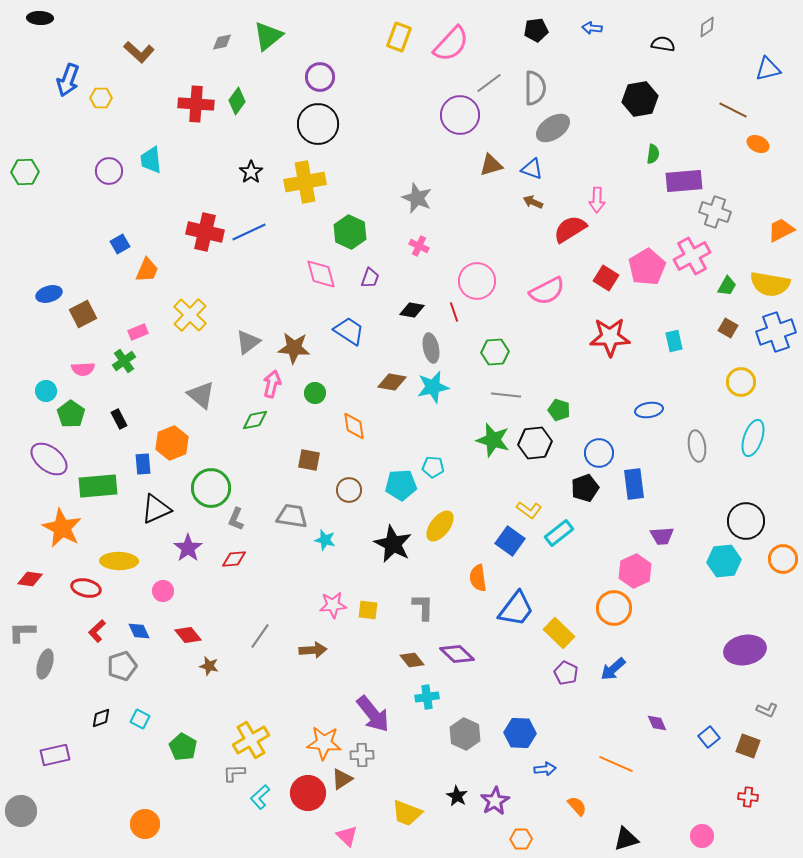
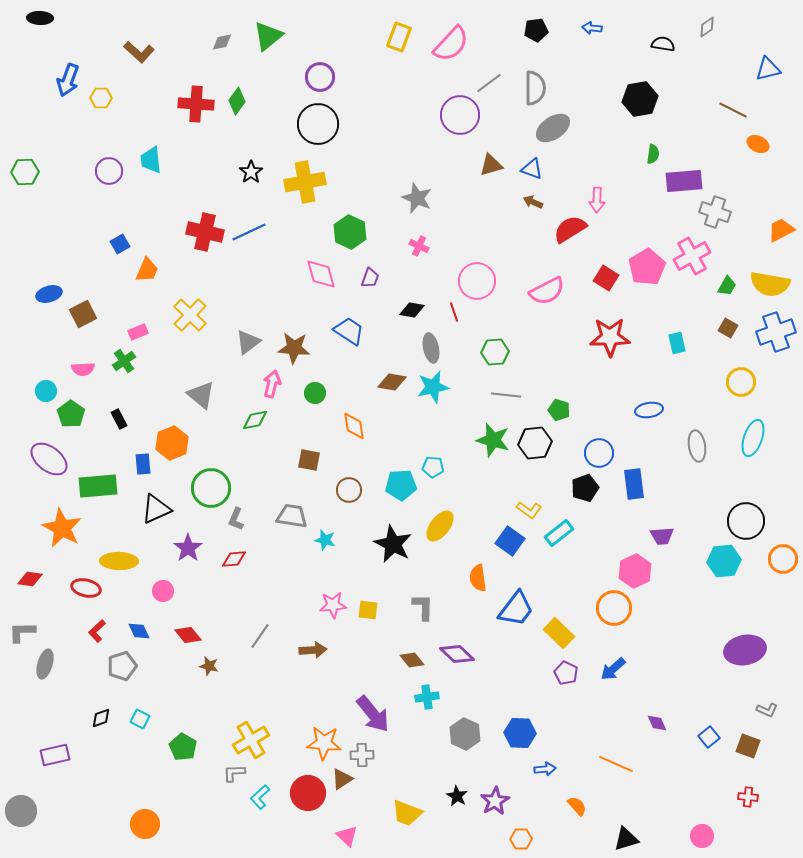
cyan rectangle at (674, 341): moved 3 px right, 2 px down
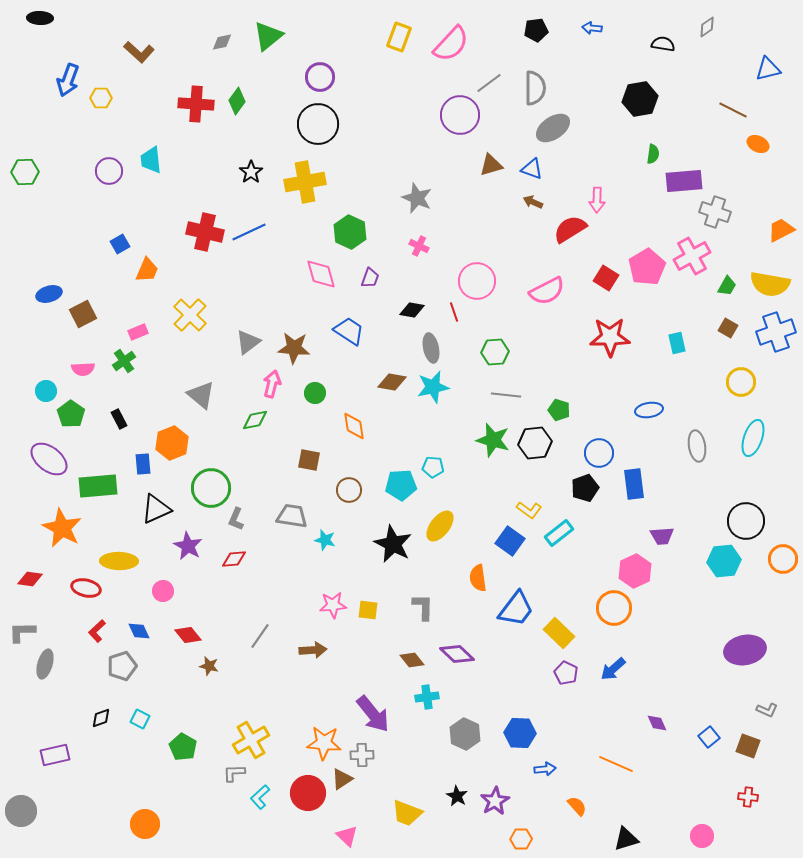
purple star at (188, 548): moved 2 px up; rotated 8 degrees counterclockwise
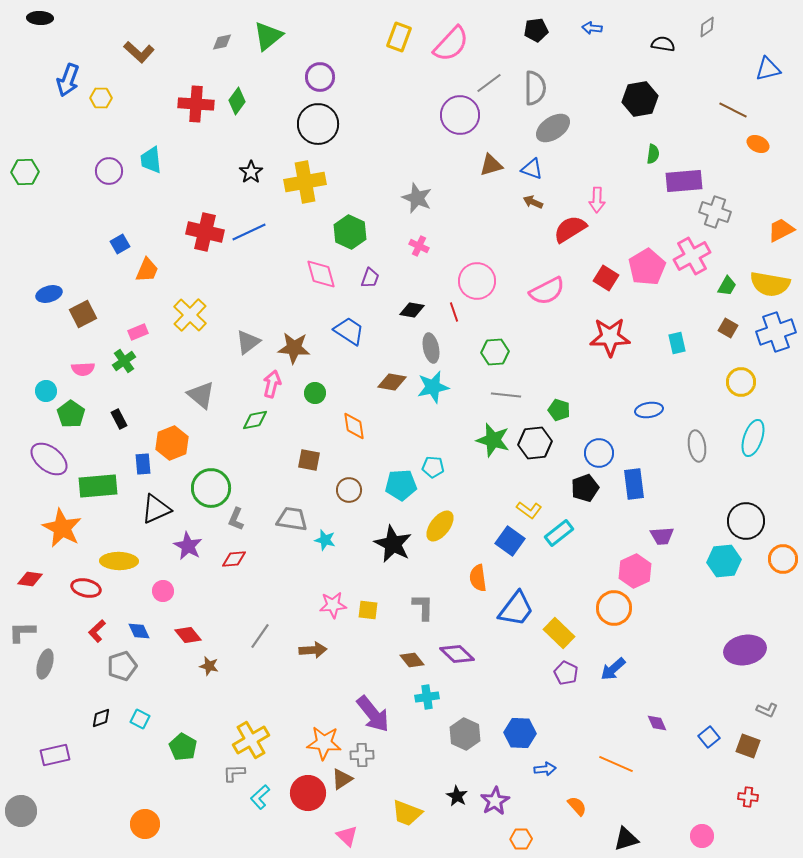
gray trapezoid at (292, 516): moved 3 px down
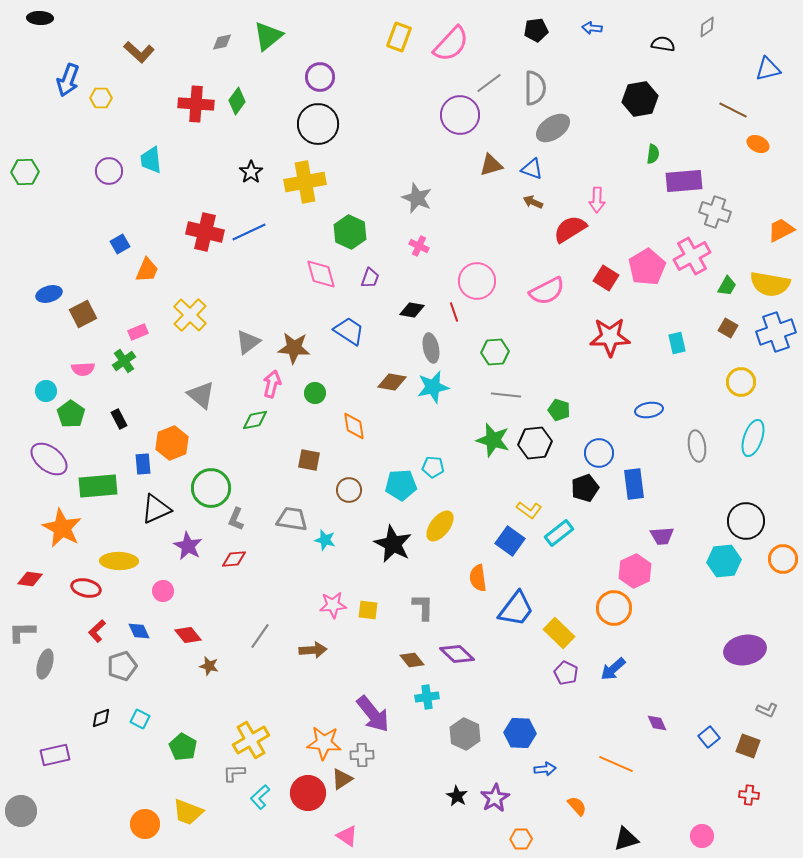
red cross at (748, 797): moved 1 px right, 2 px up
purple star at (495, 801): moved 3 px up
yellow trapezoid at (407, 813): moved 219 px left, 1 px up
pink triangle at (347, 836): rotated 10 degrees counterclockwise
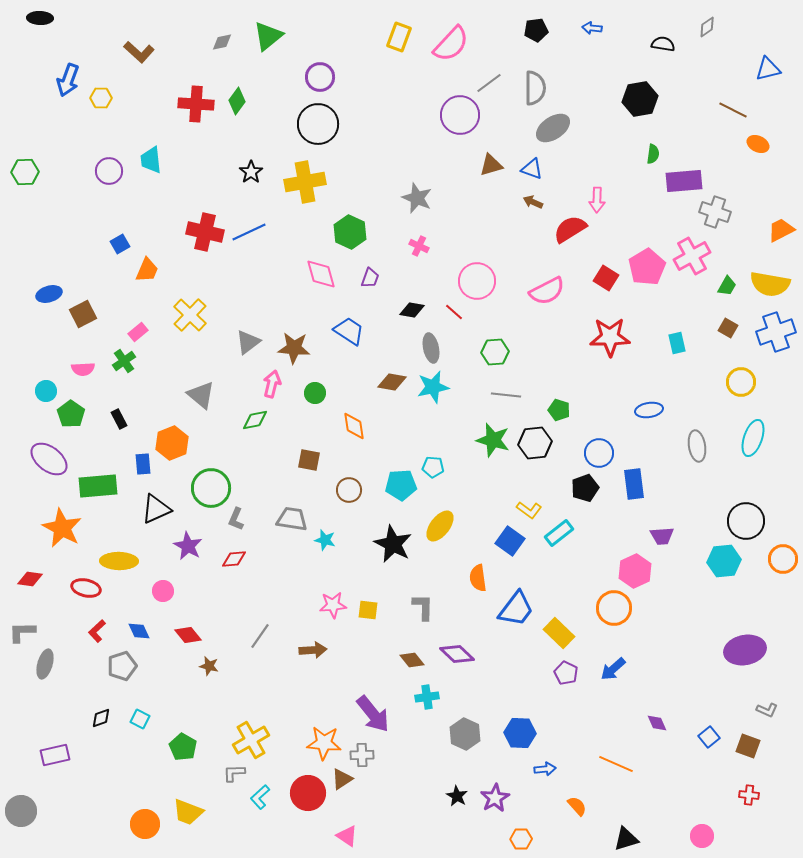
red line at (454, 312): rotated 30 degrees counterclockwise
pink rectangle at (138, 332): rotated 18 degrees counterclockwise
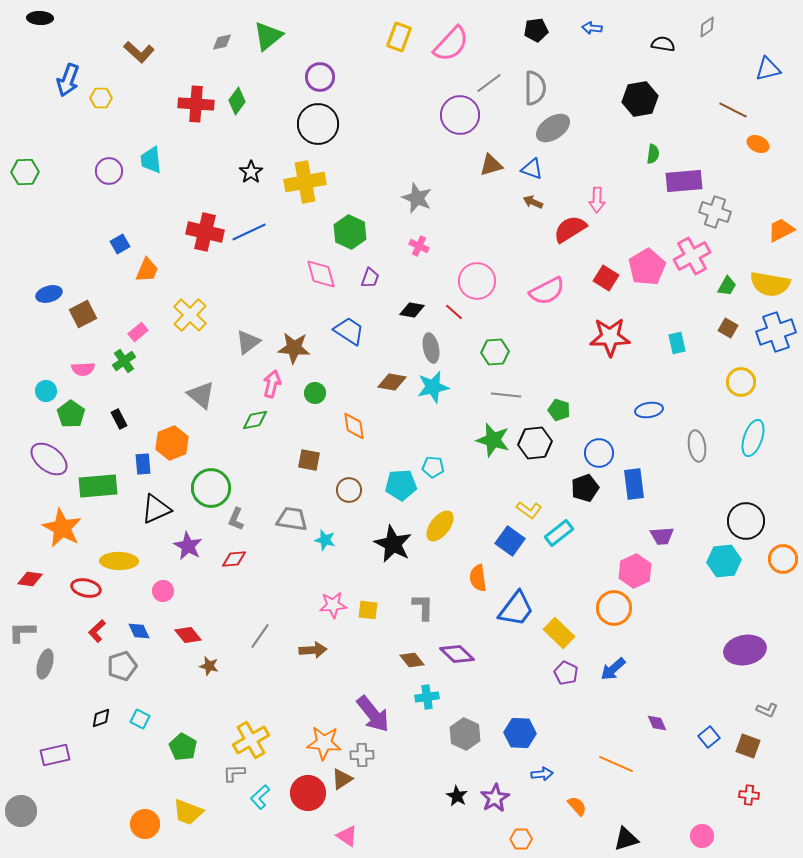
blue arrow at (545, 769): moved 3 px left, 5 px down
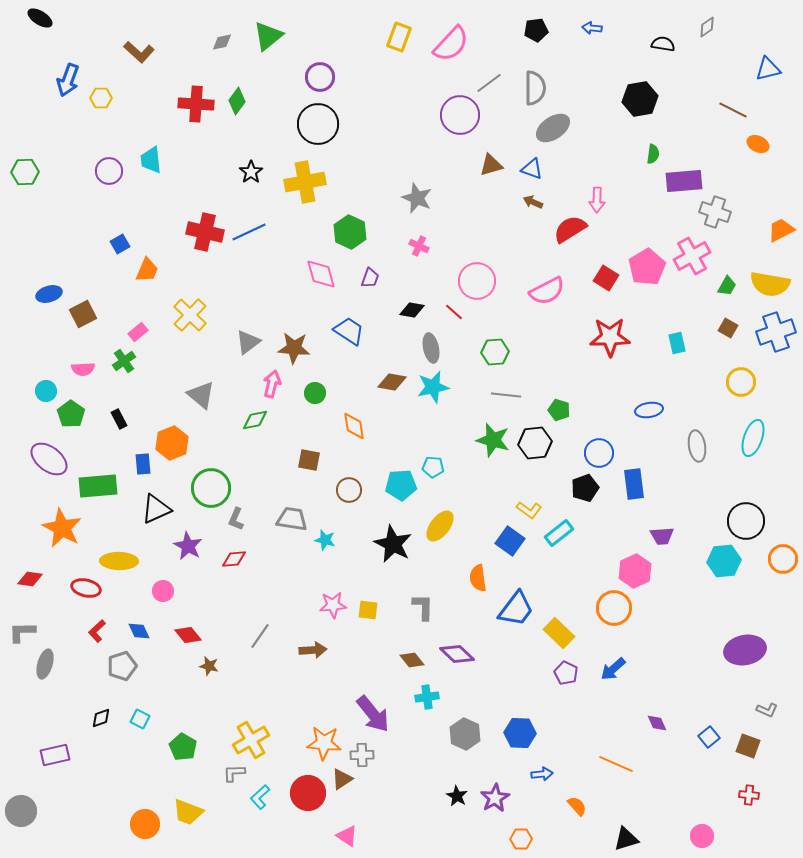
black ellipse at (40, 18): rotated 30 degrees clockwise
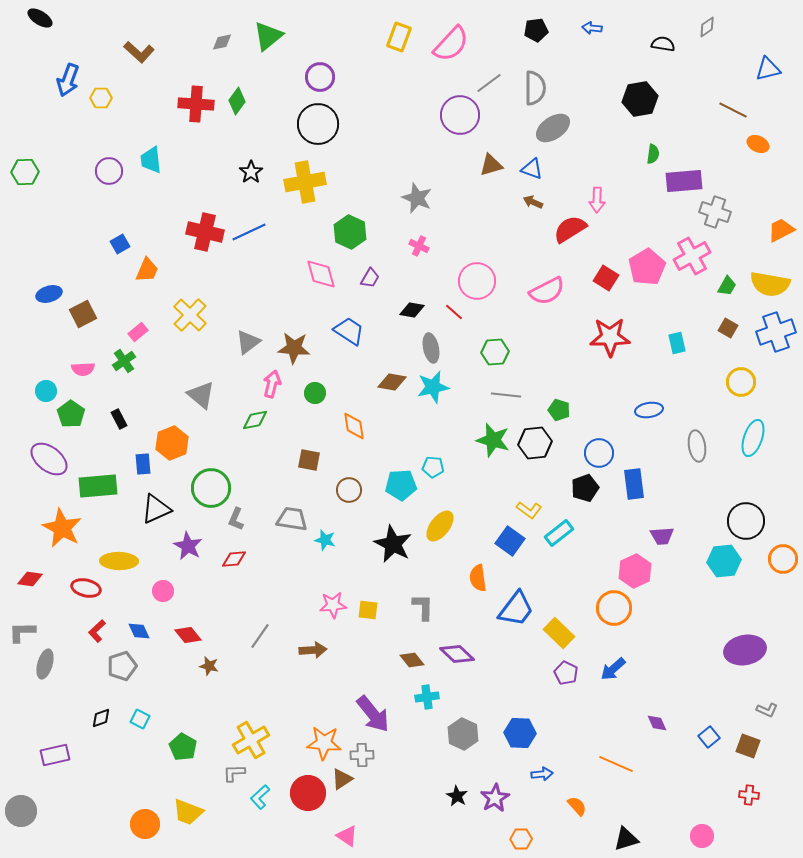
purple trapezoid at (370, 278): rotated 10 degrees clockwise
gray hexagon at (465, 734): moved 2 px left
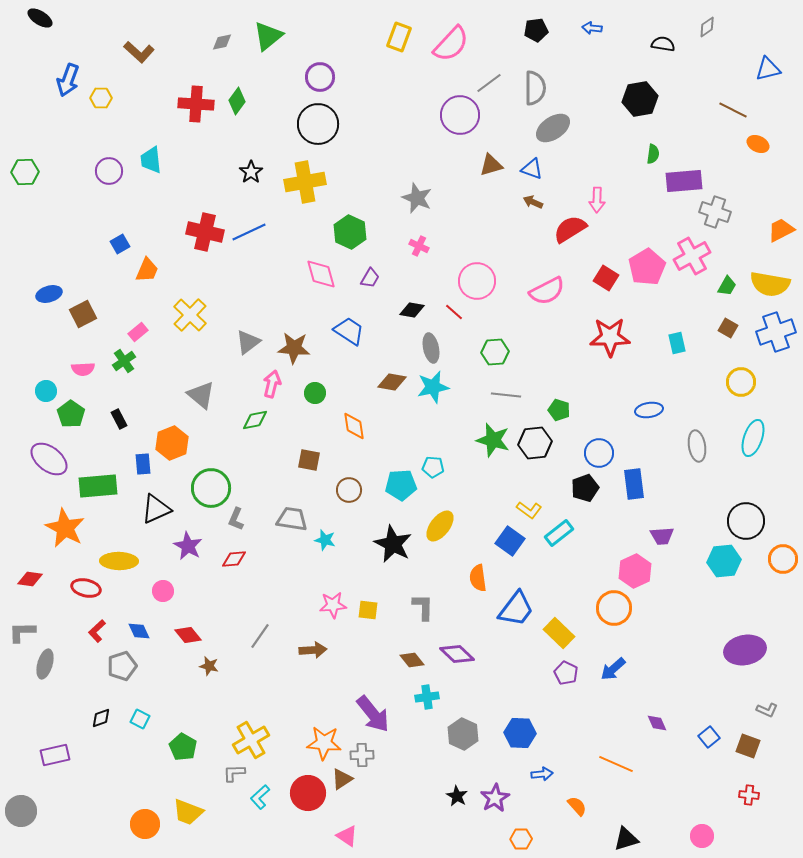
orange star at (62, 528): moved 3 px right
